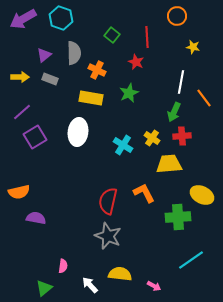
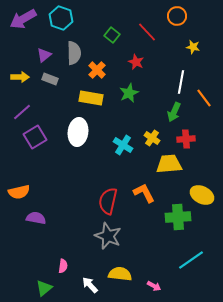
red line: moved 5 px up; rotated 40 degrees counterclockwise
orange cross: rotated 18 degrees clockwise
red cross: moved 4 px right, 3 px down
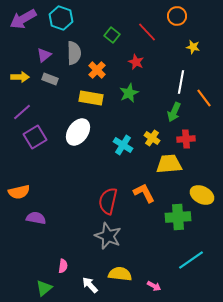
white ellipse: rotated 28 degrees clockwise
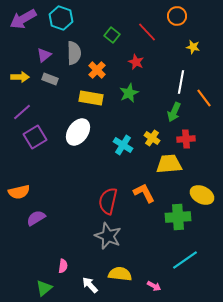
purple semicircle: rotated 42 degrees counterclockwise
cyan line: moved 6 px left
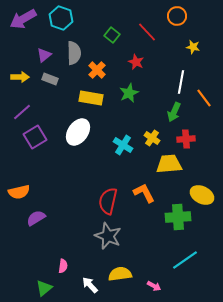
yellow semicircle: rotated 15 degrees counterclockwise
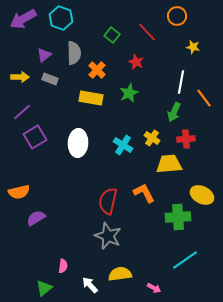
white ellipse: moved 11 px down; rotated 32 degrees counterclockwise
pink arrow: moved 2 px down
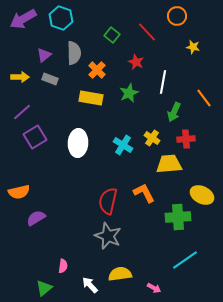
white line: moved 18 px left
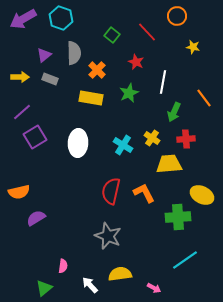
red semicircle: moved 3 px right, 10 px up
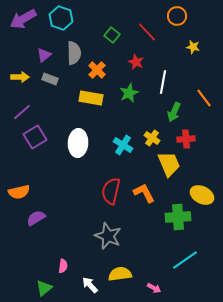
yellow trapezoid: rotated 72 degrees clockwise
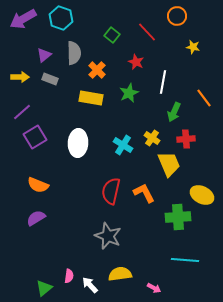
orange semicircle: moved 19 px right, 7 px up; rotated 35 degrees clockwise
cyan line: rotated 40 degrees clockwise
pink semicircle: moved 6 px right, 10 px down
